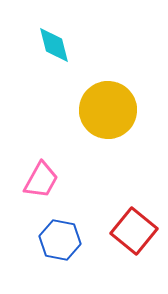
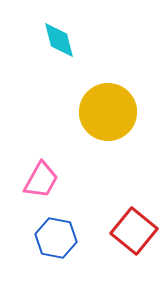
cyan diamond: moved 5 px right, 5 px up
yellow circle: moved 2 px down
blue hexagon: moved 4 px left, 2 px up
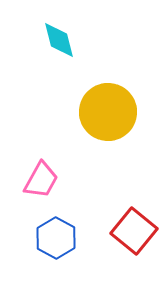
blue hexagon: rotated 18 degrees clockwise
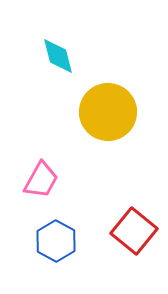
cyan diamond: moved 1 px left, 16 px down
blue hexagon: moved 3 px down
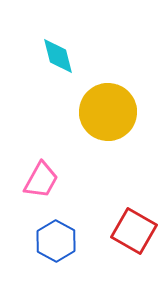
red square: rotated 9 degrees counterclockwise
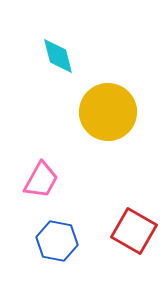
blue hexagon: moved 1 px right; rotated 18 degrees counterclockwise
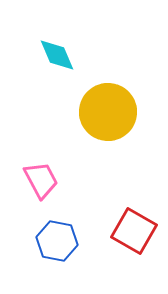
cyan diamond: moved 1 px left, 1 px up; rotated 9 degrees counterclockwise
pink trapezoid: rotated 57 degrees counterclockwise
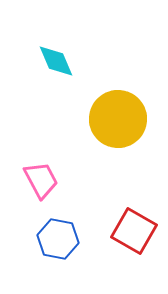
cyan diamond: moved 1 px left, 6 px down
yellow circle: moved 10 px right, 7 px down
blue hexagon: moved 1 px right, 2 px up
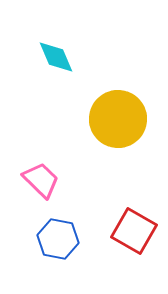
cyan diamond: moved 4 px up
pink trapezoid: rotated 18 degrees counterclockwise
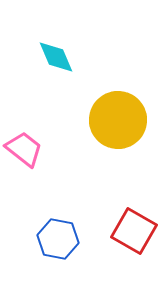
yellow circle: moved 1 px down
pink trapezoid: moved 17 px left, 31 px up; rotated 6 degrees counterclockwise
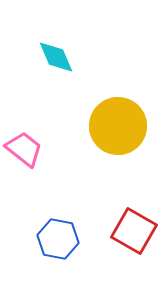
yellow circle: moved 6 px down
